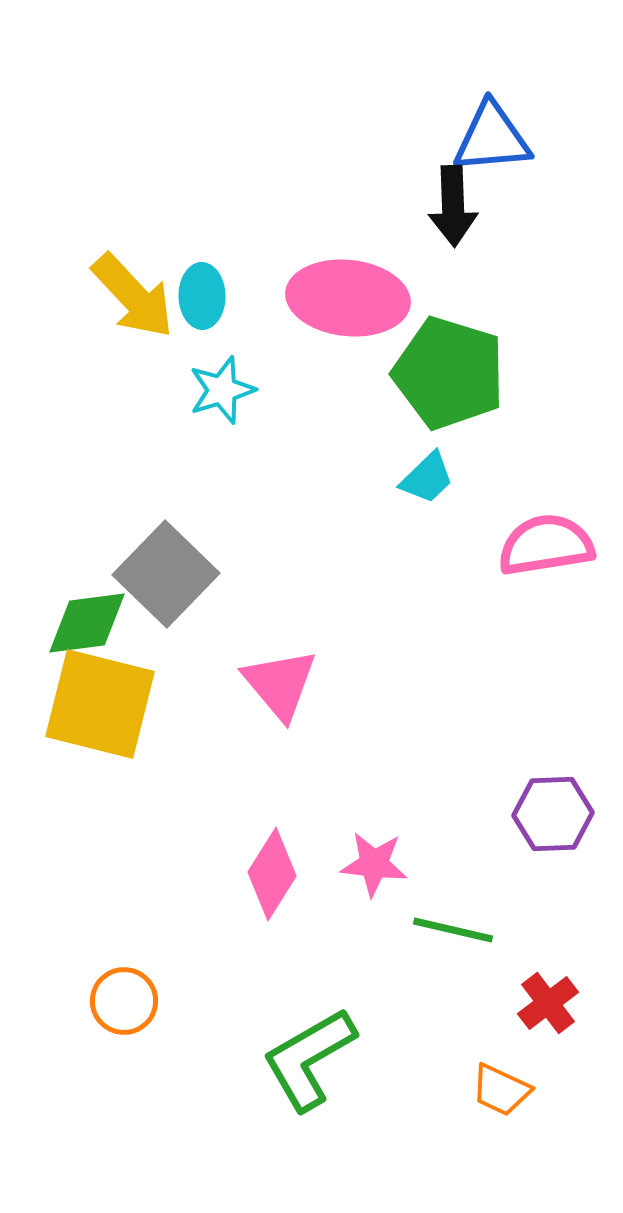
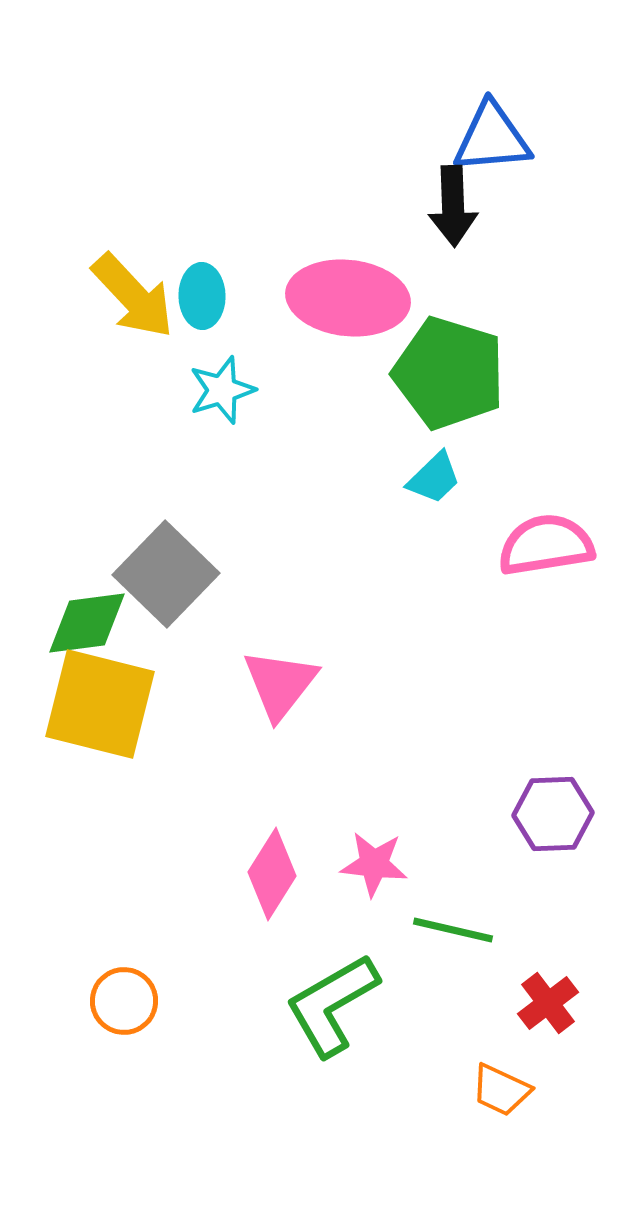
cyan trapezoid: moved 7 px right
pink triangle: rotated 18 degrees clockwise
green L-shape: moved 23 px right, 54 px up
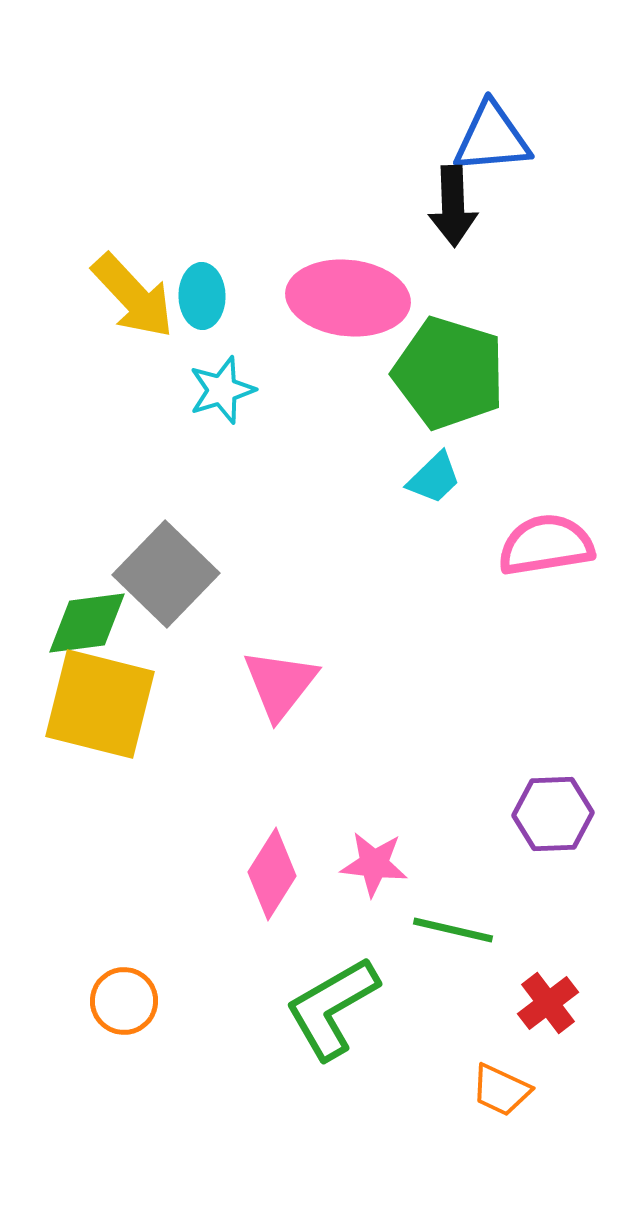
green L-shape: moved 3 px down
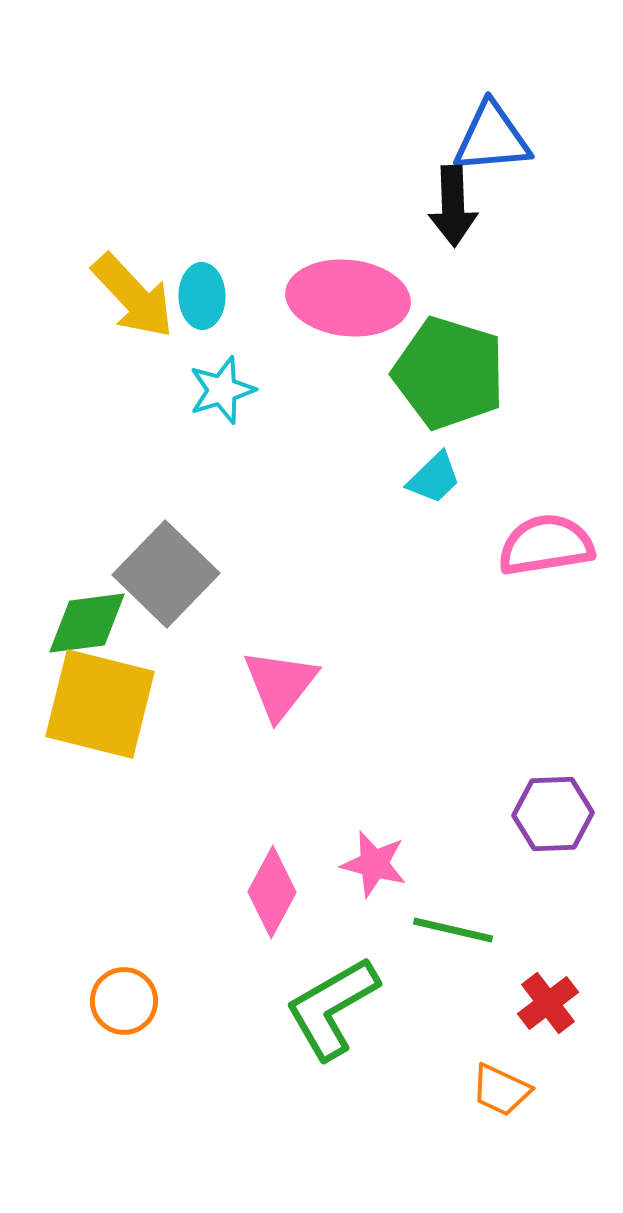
pink star: rotated 8 degrees clockwise
pink diamond: moved 18 px down; rotated 4 degrees counterclockwise
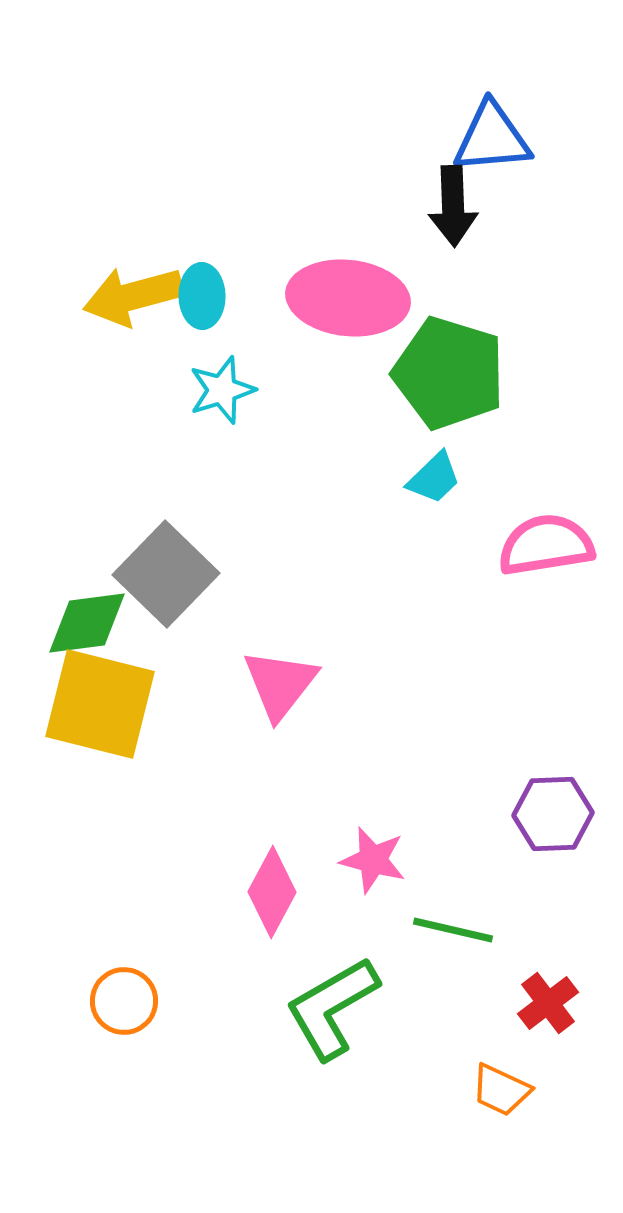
yellow arrow: rotated 118 degrees clockwise
pink star: moved 1 px left, 4 px up
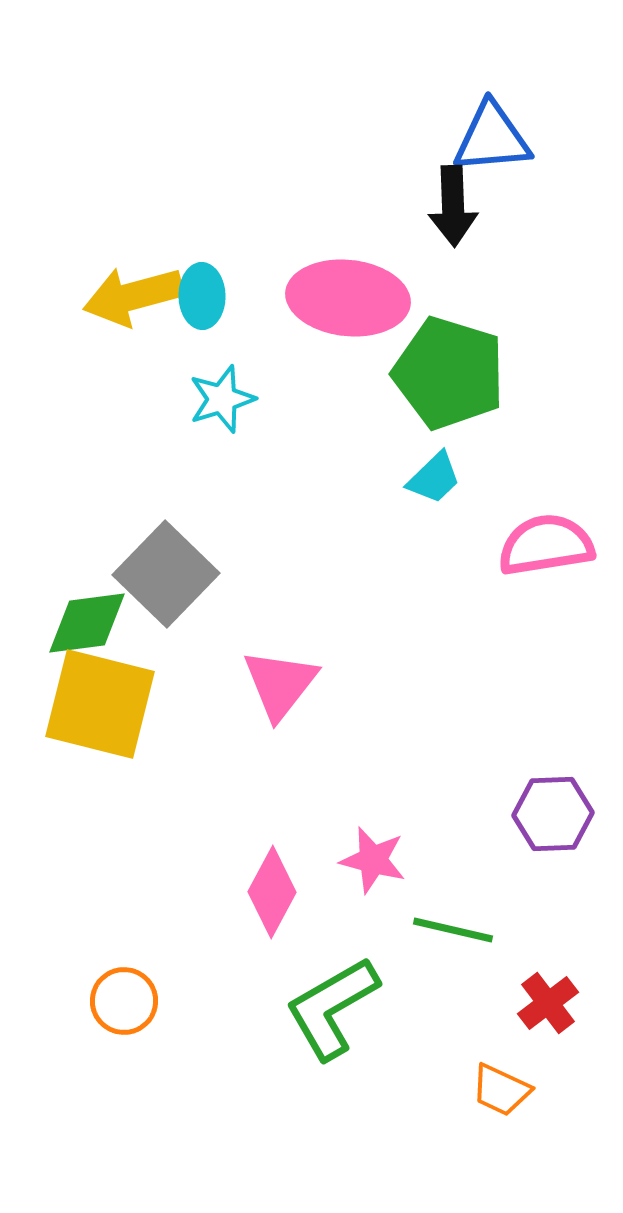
cyan star: moved 9 px down
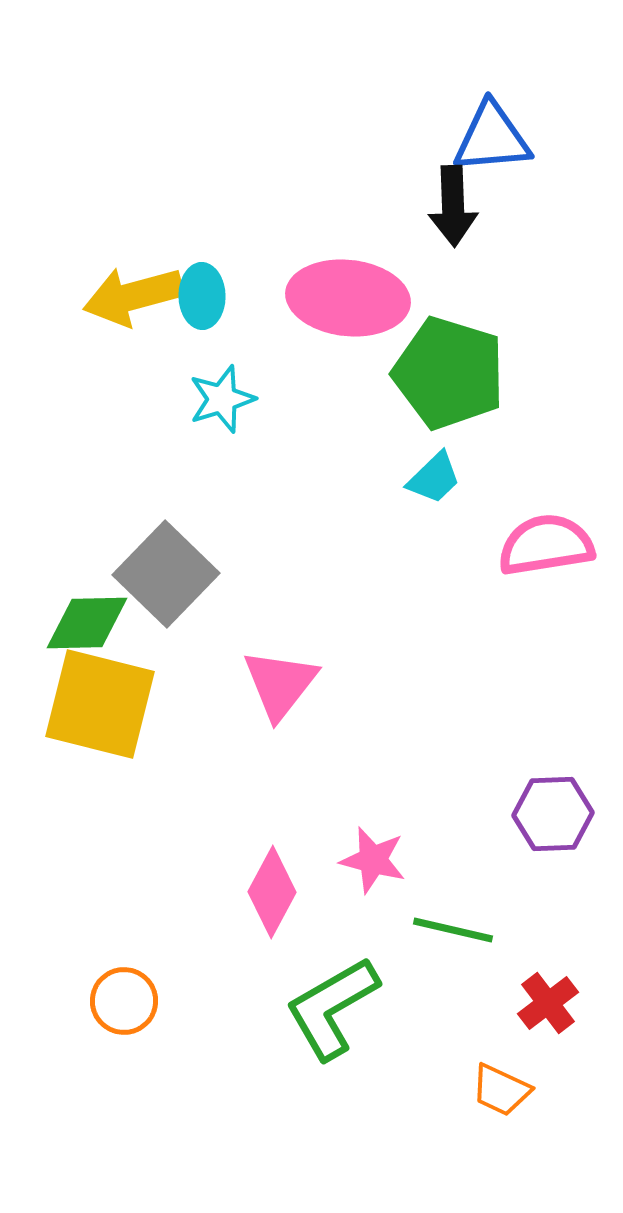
green diamond: rotated 6 degrees clockwise
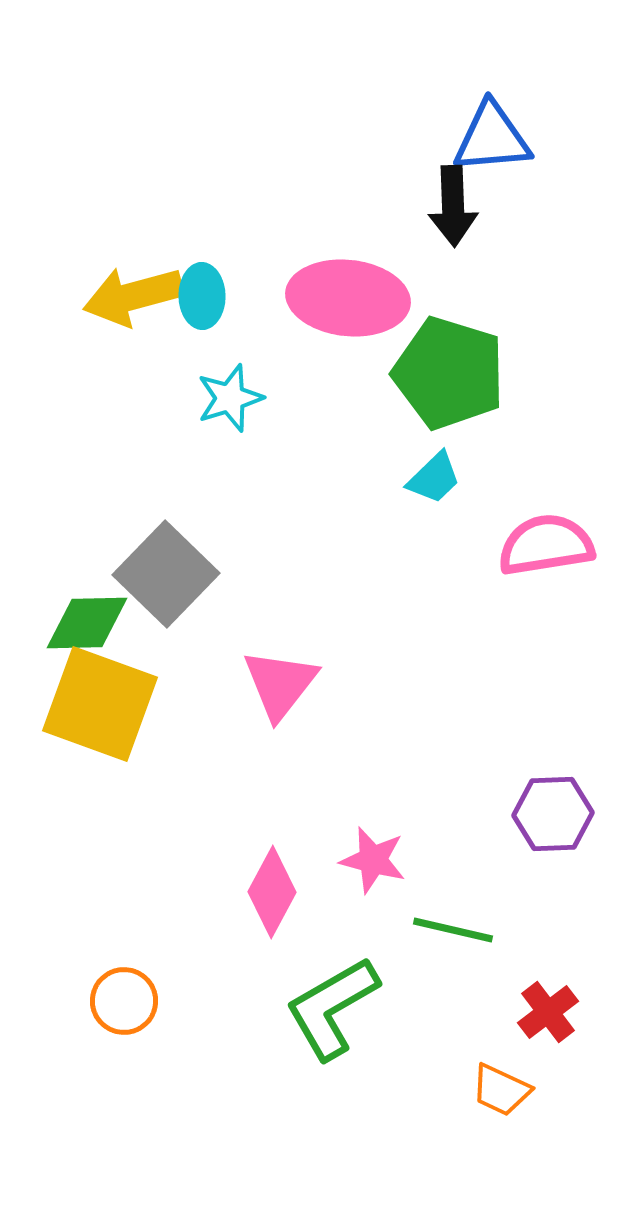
cyan star: moved 8 px right, 1 px up
yellow square: rotated 6 degrees clockwise
red cross: moved 9 px down
